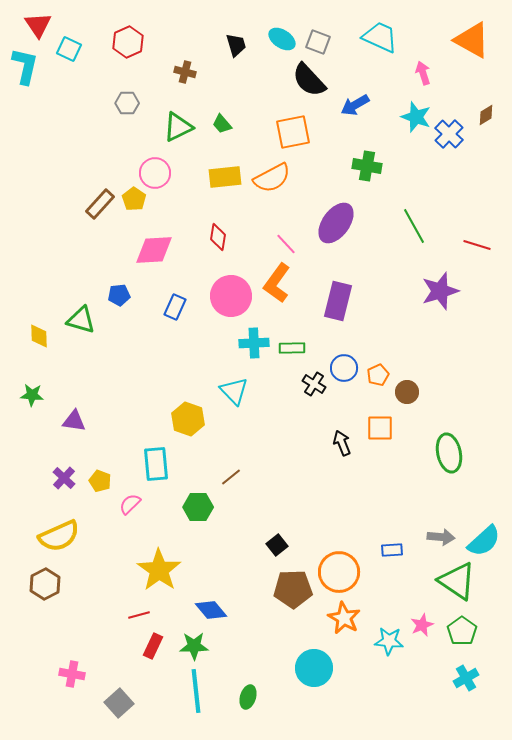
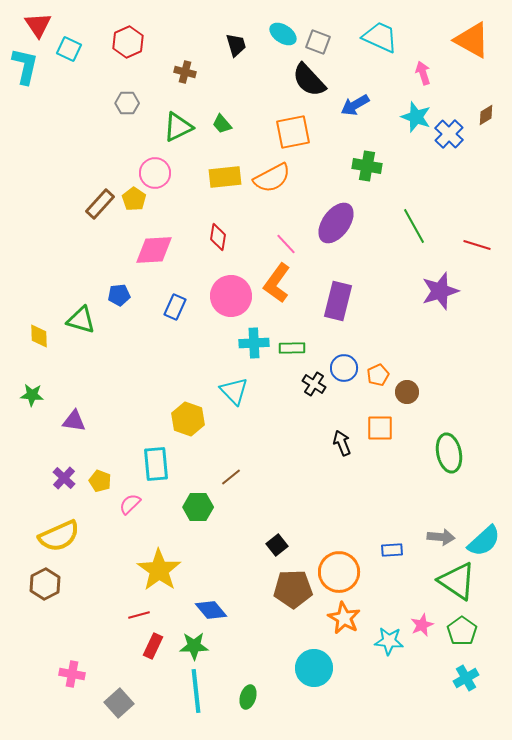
cyan ellipse at (282, 39): moved 1 px right, 5 px up
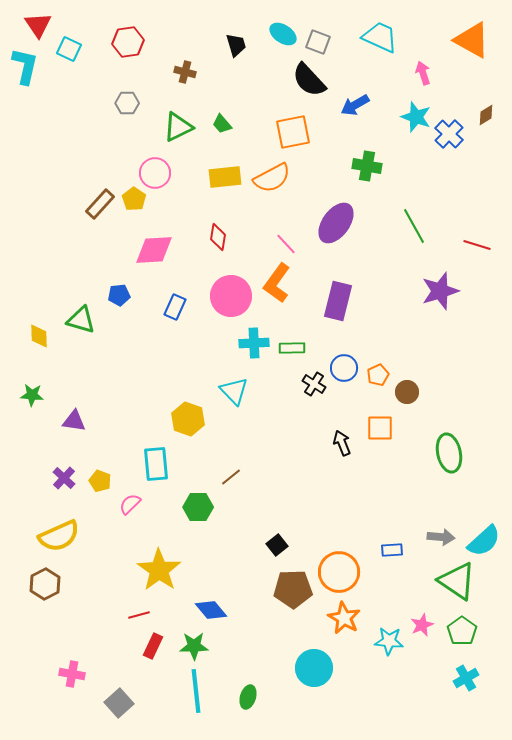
red hexagon at (128, 42): rotated 16 degrees clockwise
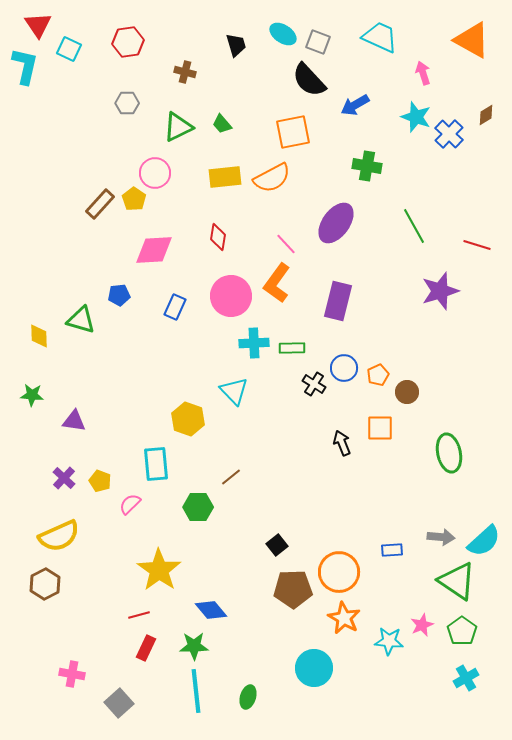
red rectangle at (153, 646): moved 7 px left, 2 px down
